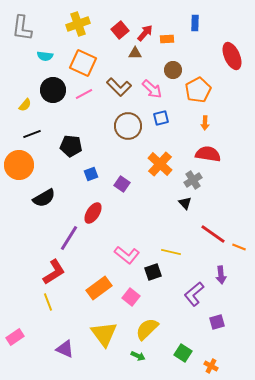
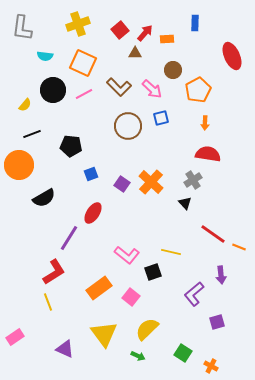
orange cross at (160, 164): moved 9 px left, 18 px down
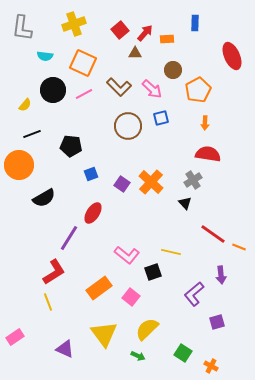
yellow cross at (78, 24): moved 4 px left
